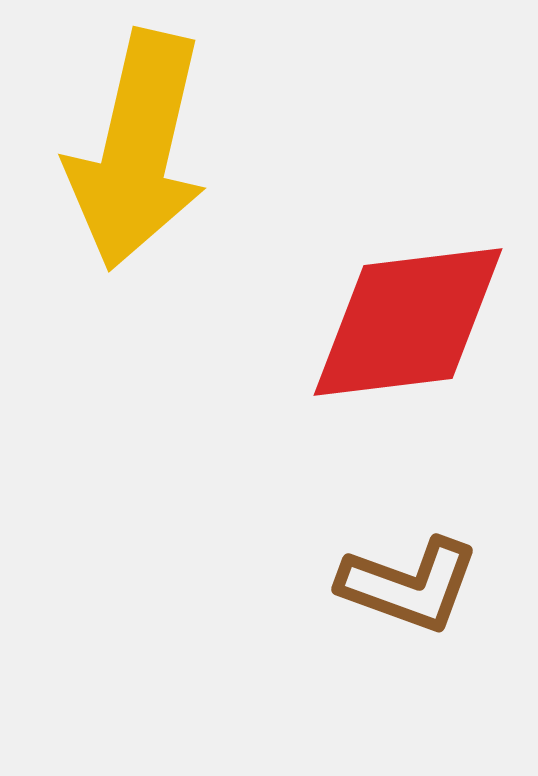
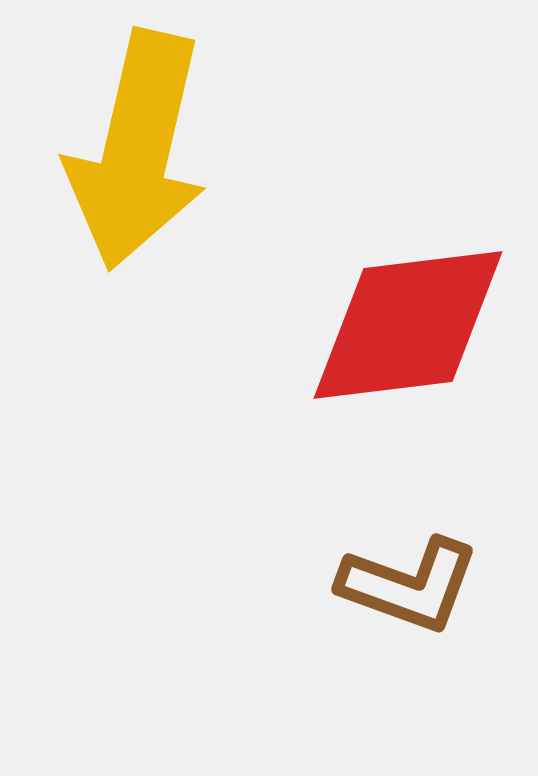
red diamond: moved 3 px down
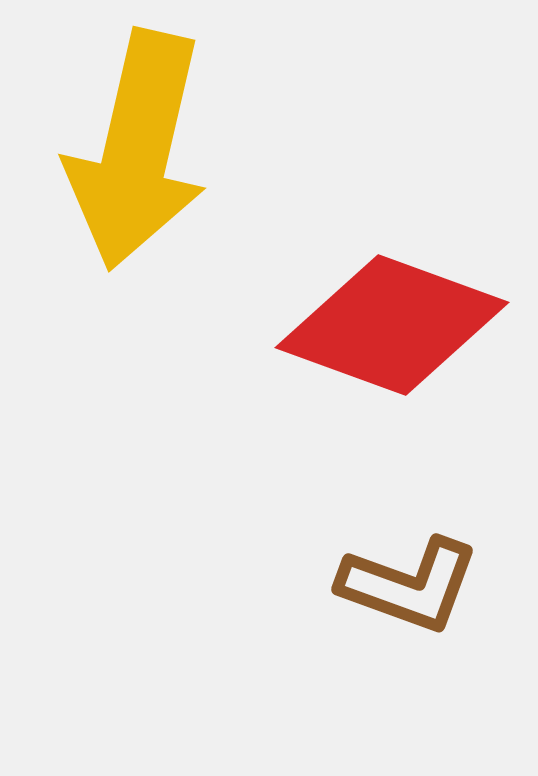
red diamond: moved 16 px left; rotated 27 degrees clockwise
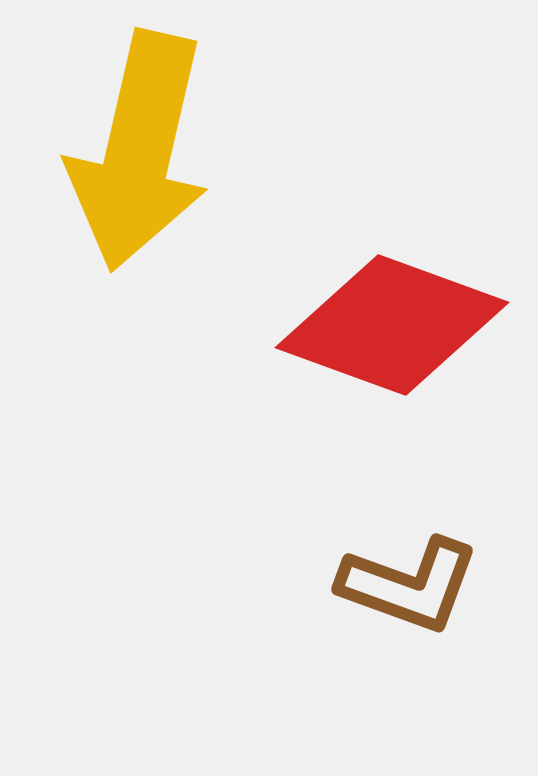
yellow arrow: moved 2 px right, 1 px down
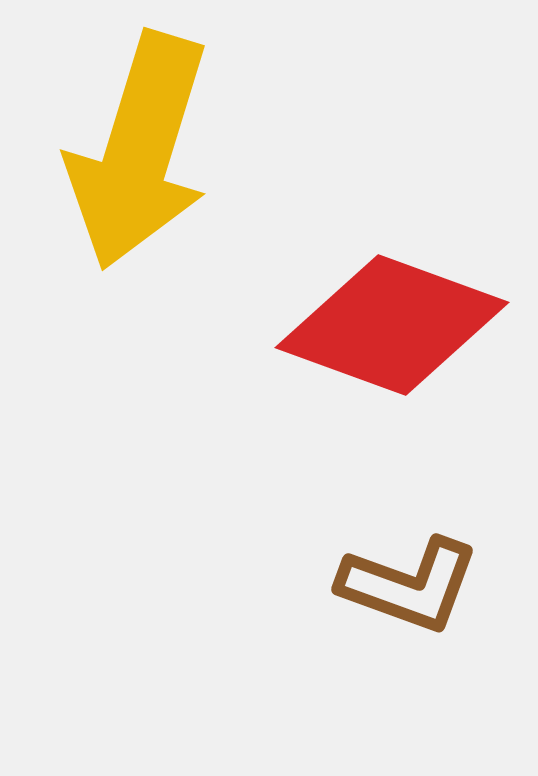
yellow arrow: rotated 4 degrees clockwise
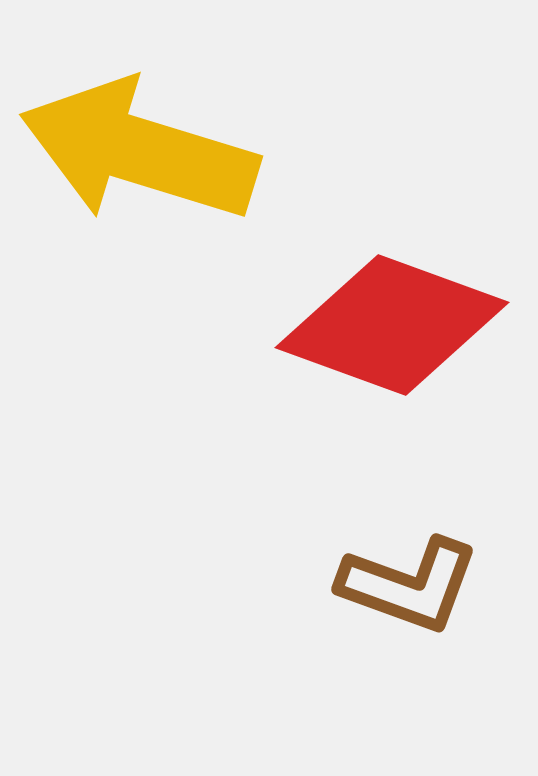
yellow arrow: rotated 90 degrees clockwise
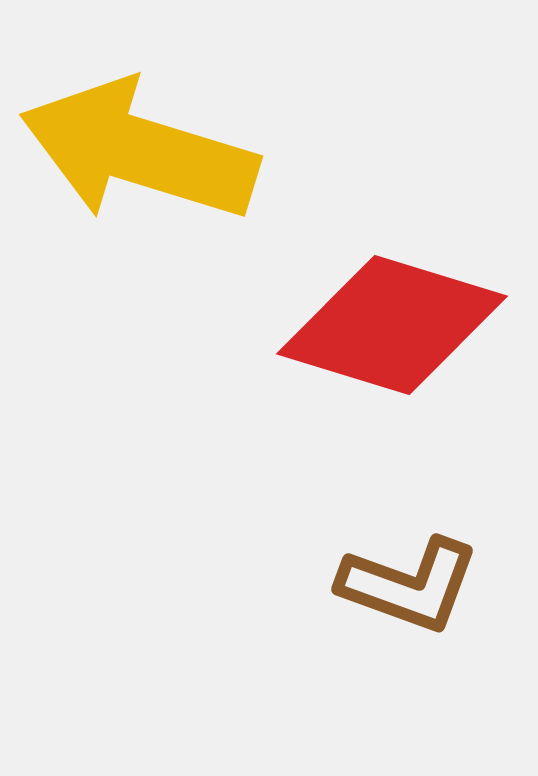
red diamond: rotated 3 degrees counterclockwise
